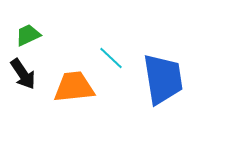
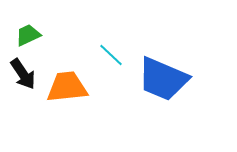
cyan line: moved 3 px up
blue trapezoid: rotated 122 degrees clockwise
orange trapezoid: moved 7 px left
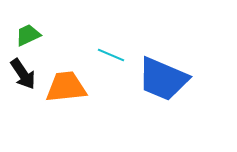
cyan line: rotated 20 degrees counterclockwise
orange trapezoid: moved 1 px left
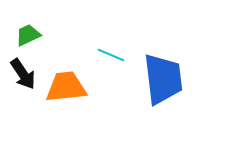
blue trapezoid: rotated 120 degrees counterclockwise
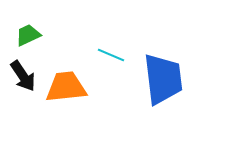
black arrow: moved 2 px down
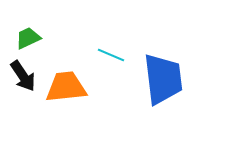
green trapezoid: moved 3 px down
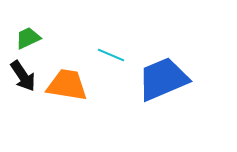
blue trapezoid: rotated 106 degrees counterclockwise
orange trapezoid: moved 1 px right, 2 px up; rotated 15 degrees clockwise
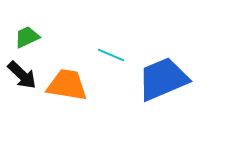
green trapezoid: moved 1 px left, 1 px up
black arrow: moved 1 px left, 1 px up; rotated 12 degrees counterclockwise
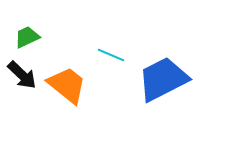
blue trapezoid: rotated 4 degrees counterclockwise
orange trapezoid: rotated 30 degrees clockwise
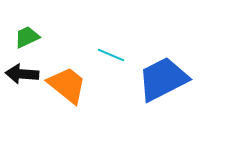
black arrow: moved 1 px up; rotated 140 degrees clockwise
